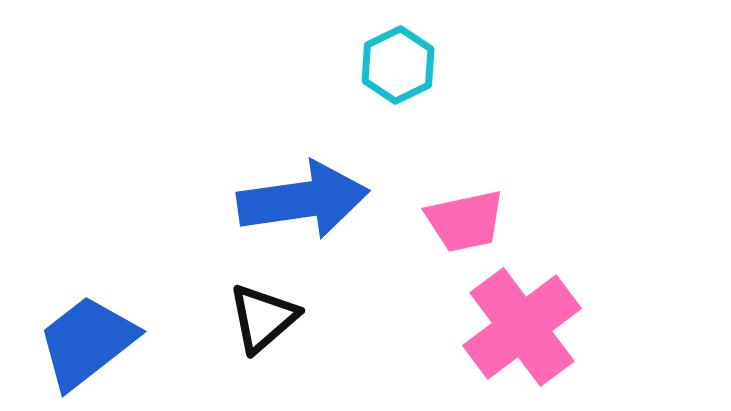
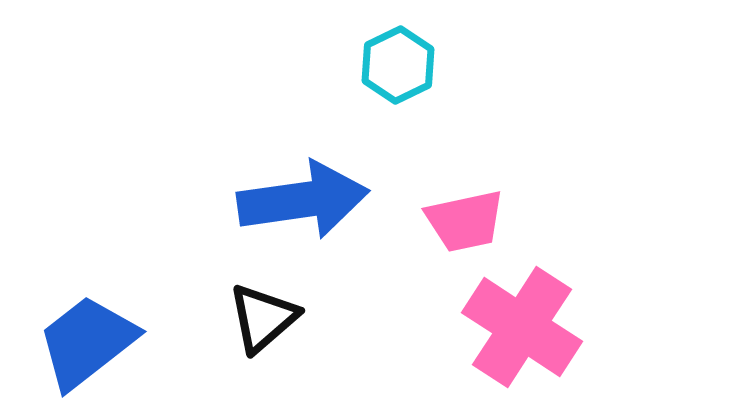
pink cross: rotated 20 degrees counterclockwise
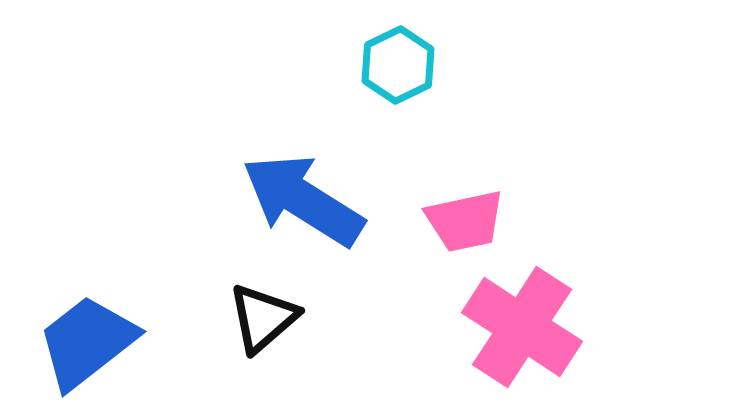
blue arrow: rotated 140 degrees counterclockwise
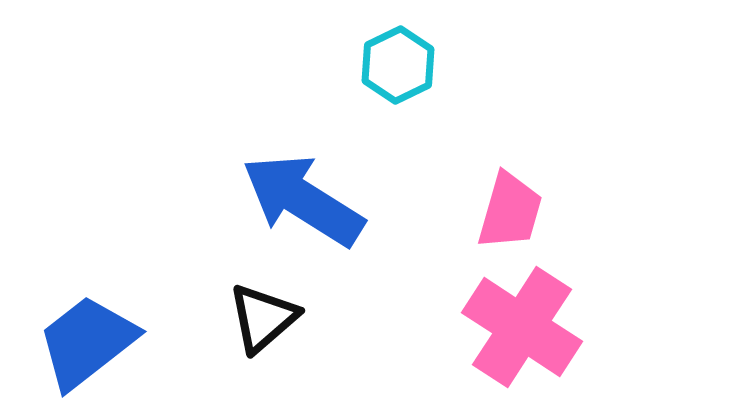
pink trapezoid: moved 45 px right, 10 px up; rotated 62 degrees counterclockwise
